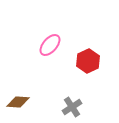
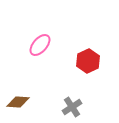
pink ellipse: moved 10 px left
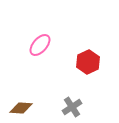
red hexagon: moved 1 px down
brown diamond: moved 3 px right, 6 px down
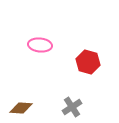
pink ellipse: rotated 55 degrees clockwise
red hexagon: rotated 20 degrees counterclockwise
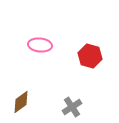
red hexagon: moved 2 px right, 6 px up
brown diamond: moved 6 px up; rotated 40 degrees counterclockwise
